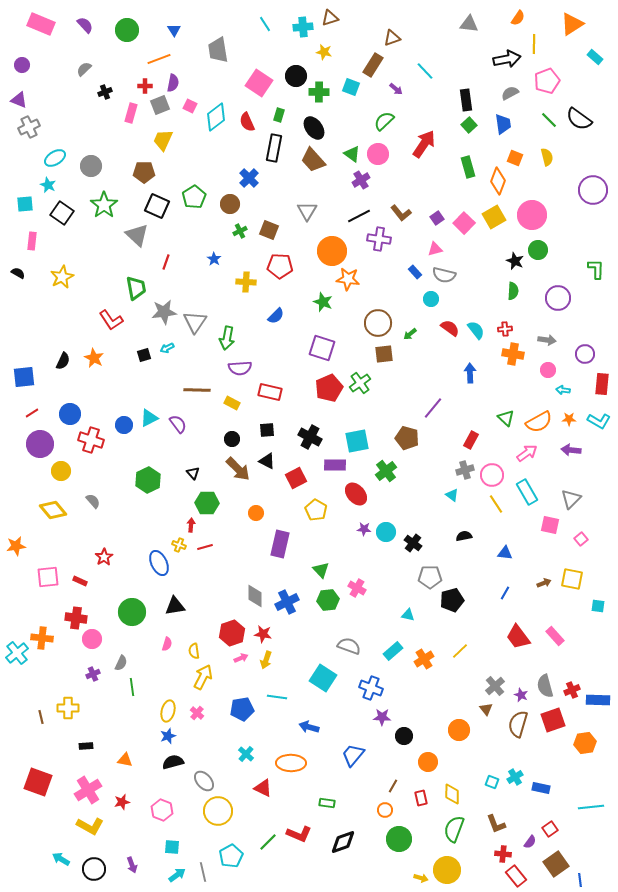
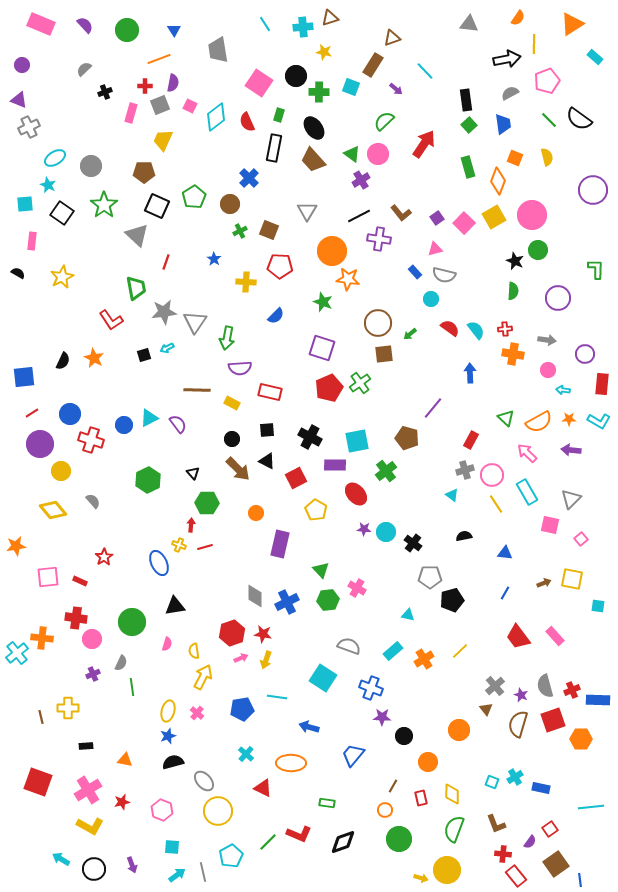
pink arrow at (527, 453): rotated 100 degrees counterclockwise
green circle at (132, 612): moved 10 px down
orange hexagon at (585, 743): moved 4 px left, 4 px up; rotated 10 degrees clockwise
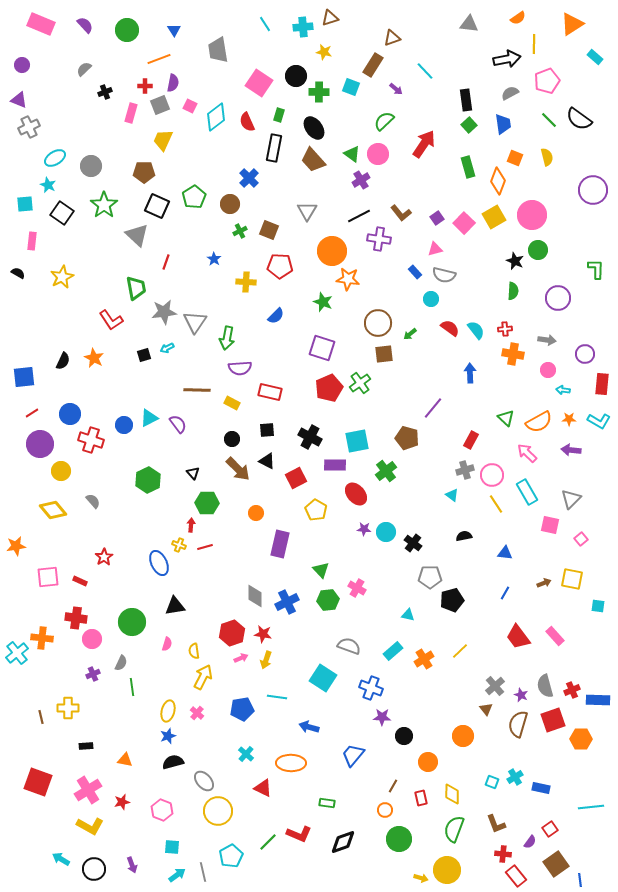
orange semicircle at (518, 18): rotated 21 degrees clockwise
orange circle at (459, 730): moved 4 px right, 6 px down
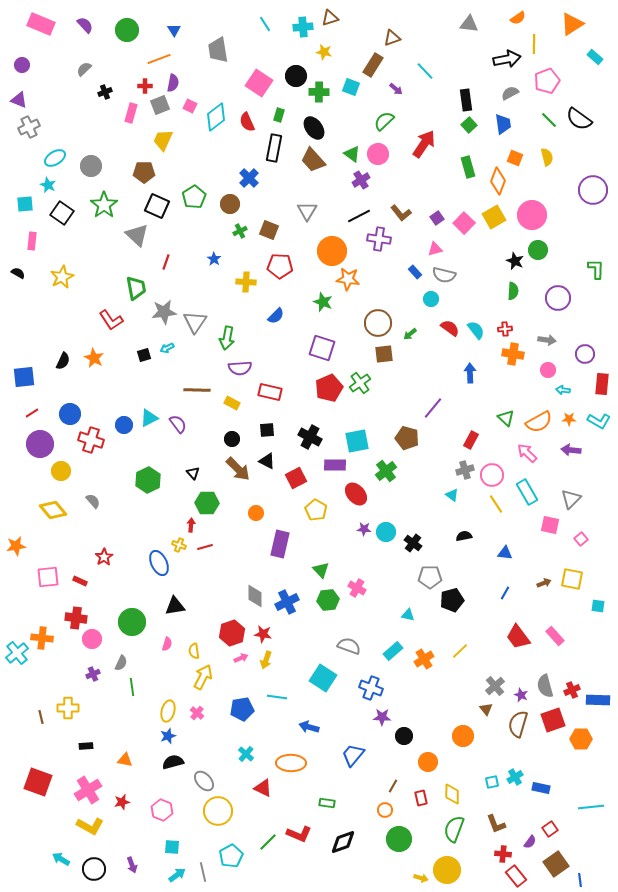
cyan square at (492, 782): rotated 32 degrees counterclockwise
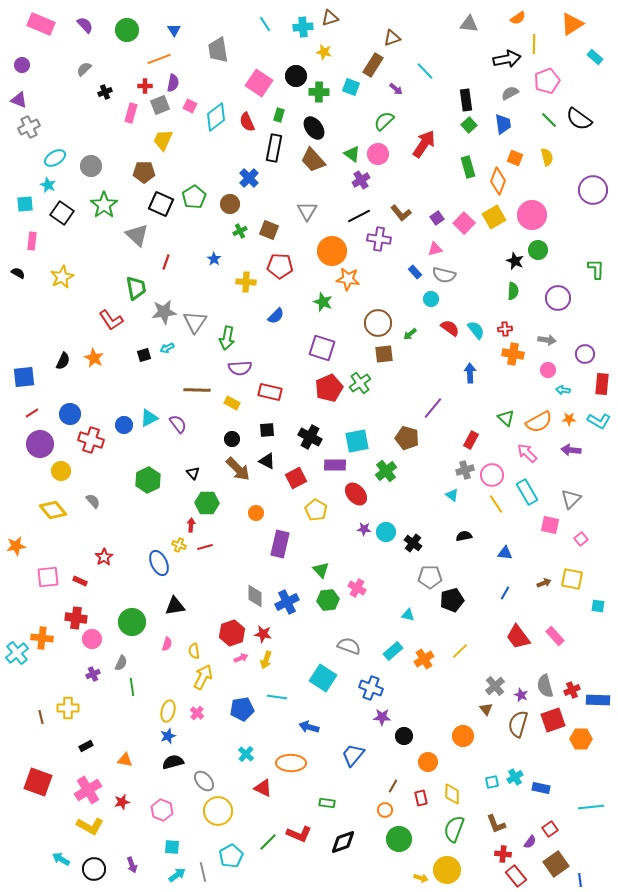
black square at (157, 206): moved 4 px right, 2 px up
black rectangle at (86, 746): rotated 24 degrees counterclockwise
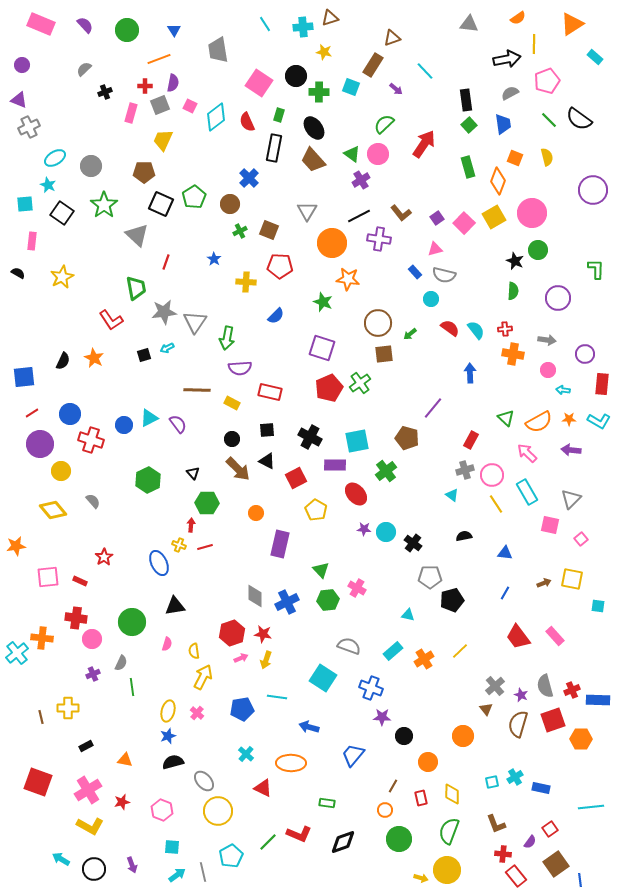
green semicircle at (384, 121): moved 3 px down
pink circle at (532, 215): moved 2 px up
orange circle at (332, 251): moved 8 px up
green semicircle at (454, 829): moved 5 px left, 2 px down
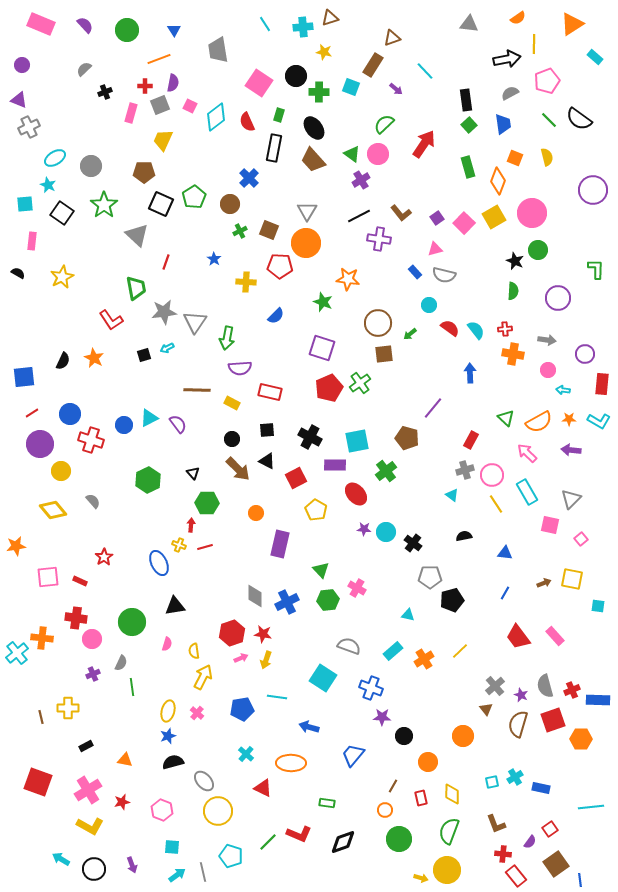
orange circle at (332, 243): moved 26 px left
cyan circle at (431, 299): moved 2 px left, 6 px down
cyan pentagon at (231, 856): rotated 25 degrees counterclockwise
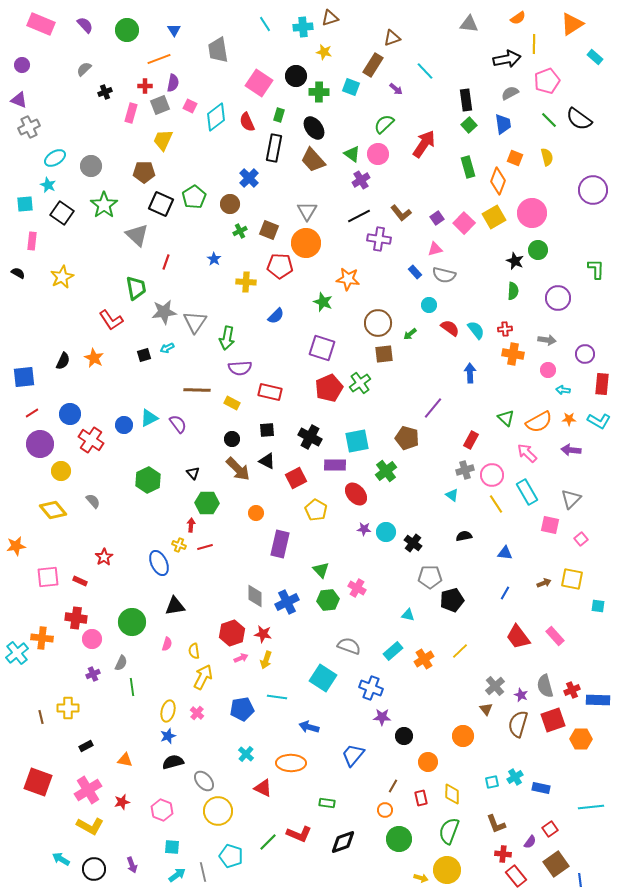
red cross at (91, 440): rotated 15 degrees clockwise
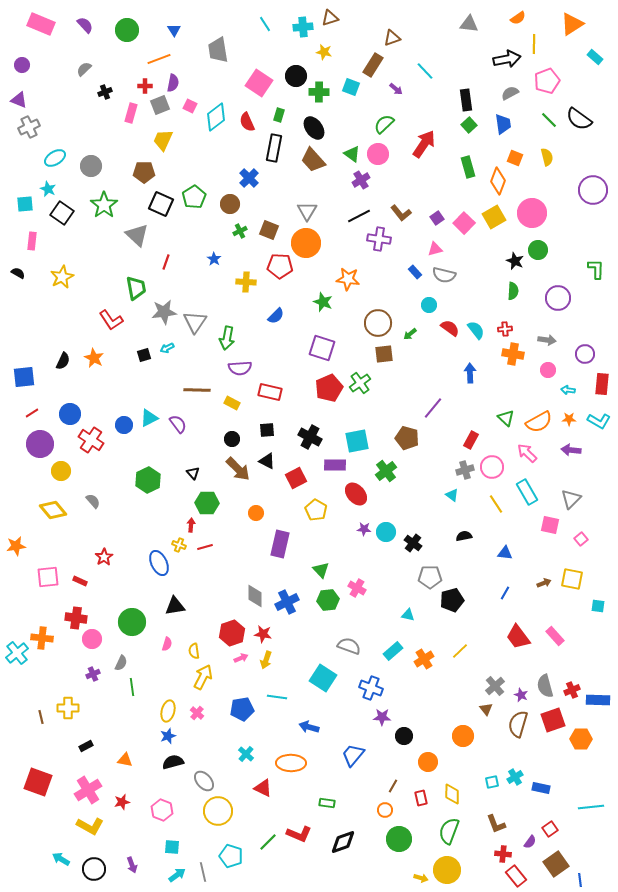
cyan star at (48, 185): moved 4 px down
cyan arrow at (563, 390): moved 5 px right
pink circle at (492, 475): moved 8 px up
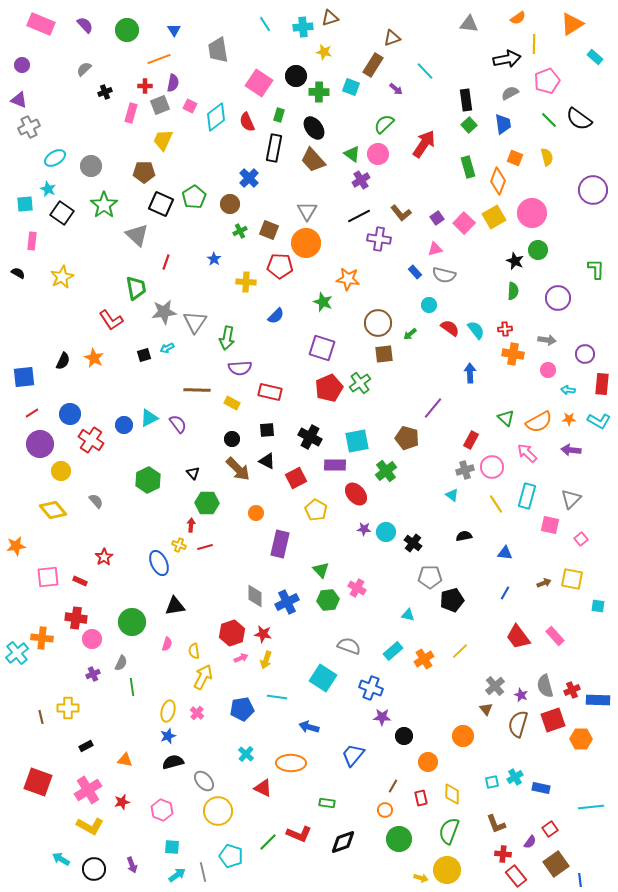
cyan rectangle at (527, 492): moved 4 px down; rotated 45 degrees clockwise
gray semicircle at (93, 501): moved 3 px right
